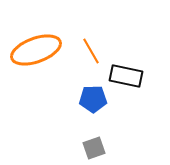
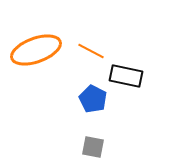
orange line: rotated 32 degrees counterclockwise
blue pentagon: rotated 28 degrees clockwise
gray square: moved 1 px left, 1 px up; rotated 30 degrees clockwise
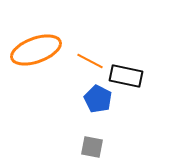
orange line: moved 1 px left, 10 px down
blue pentagon: moved 5 px right
gray square: moved 1 px left
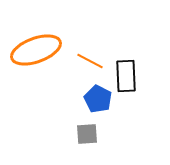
black rectangle: rotated 76 degrees clockwise
gray square: moved 5 px left, 13 px up; rotated 15 degrees counterclockwise
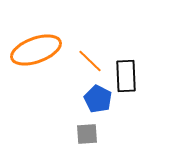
orange line: rotated 16 degrees clockwise
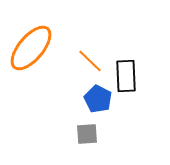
orange ellipse: moved 5 px left, 2 px up; rotated 30 degrees counterclockwise
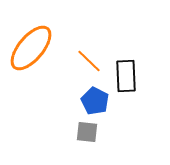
orange line: moved 1 px left
blue pentagon: moved 3 px left, 2 px down
gray square: moved 2 px up; rotated 10 degrees clockwise
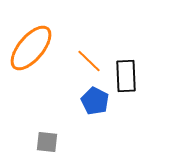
gray square: moved 40 px left, 10 px down
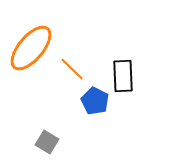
orange line: moved 17 px left, 8 px down
black rectangle: moved 3 px left
gray square: rotated 25 degrees clockwise
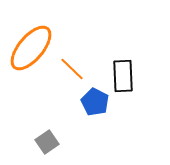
blue pentagon: moved 1 px down
gray square: rotated 25 degrees clockwise
